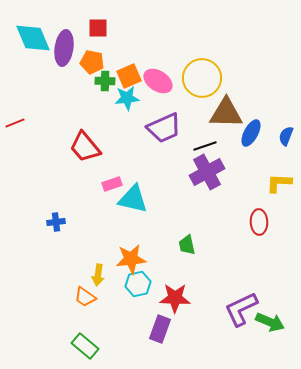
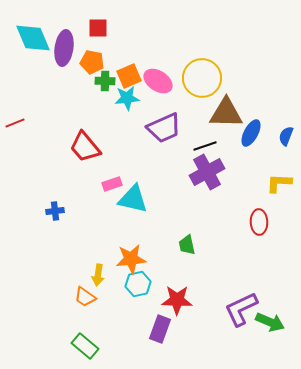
blue cross: moved 1 px left, 11 px up
red star: moved 2 px right, 2 px down
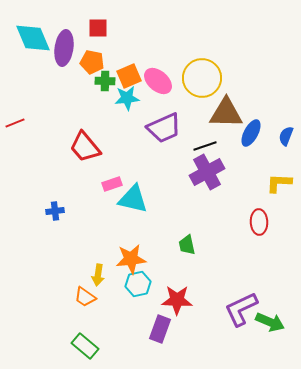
pink ellipse: rotated 8 degrees clockwise
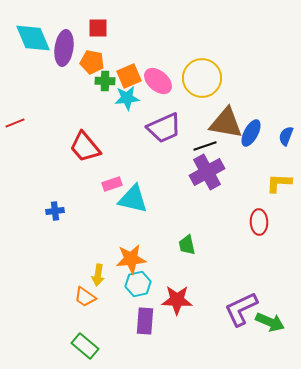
brown triangle: moved 10 px down; rotated 9 degrees clockwise
purple rectangle: moved 15 px left, 8 px up; rotated 16 degrees counterclockwise
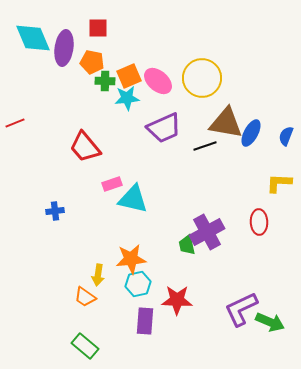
purple cross: moved 60 px down
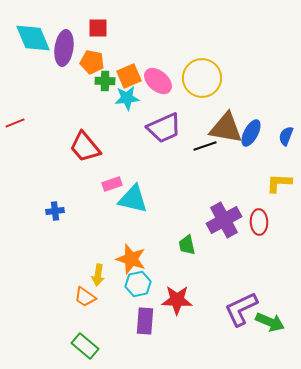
brown triangle: moved 5 px down
purple cross: moved 17 px right, 12 px up
orange star: rotated 24 degrees clockwise
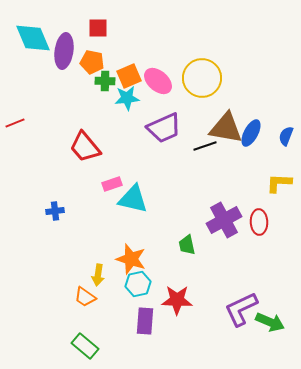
purple ellipse: moved 3 px down
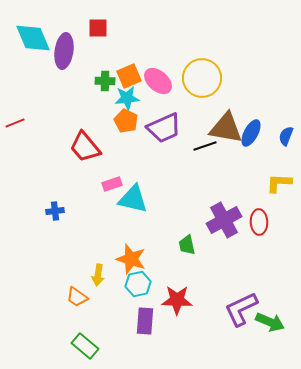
orange pentagon: moved 34 px right, 59 px down; rotated 15 degrees clockwise
orange trapezoid: moved 8 px left
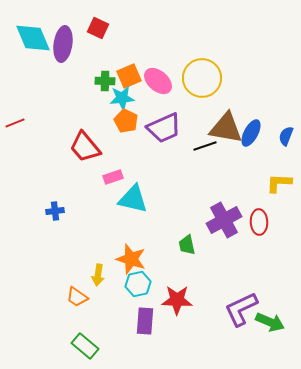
red square: rotated 25 degrees clockwise
purple ellipse: moved 1 px left, 7 px up
cyan star: moved 5 px left
pink rectangle: moved 1 px right, 7 px up
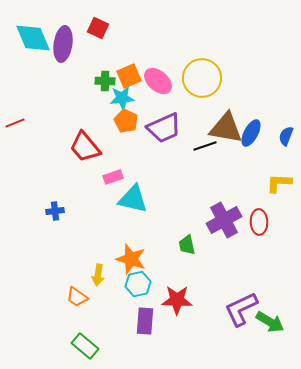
green arrow: rotated 8 degrees clockwise
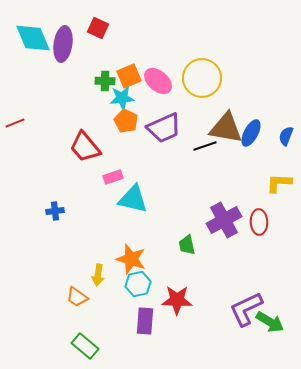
purple L-shape: moved 5 px right
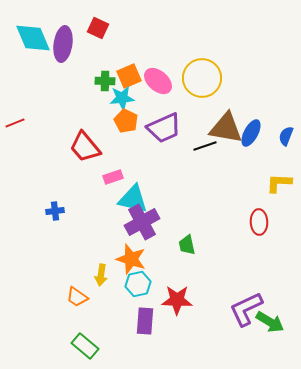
purple cross: moved 82 px left, 2 px down
yellow arrow: moved 3 px right
